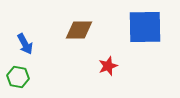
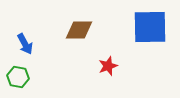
blue square: moved 5 px right
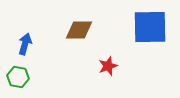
blue arrow: rotated 135 degrees counterclockwise
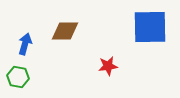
brown diamond: moved 14 px left, 1 px down
red star: rotated 12 degrees clockwise
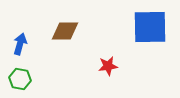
blue arrow: moved 5 px left
green hexagon: moved 2 px right, 2 px down
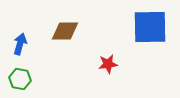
red star: moved 2 px up
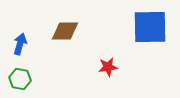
red star: moved 3 px down
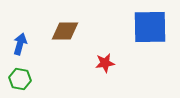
red star: moved 3 px left, 4 px up
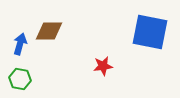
blue square: moved 5 px down; rotated 12 degrees clockwise
brown diamond: moved 16 px left
red star: moved 2 px left, 3 px down
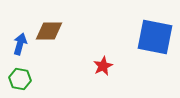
blue square: moved 5 px right, 5 px down
red star: rotated 18 degrees counterclockwise
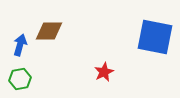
blue arrow: moved 1 px down
red star: moved 1 px right, 6 px down
green hexagon: rotated 20 degrees counterclockwise
